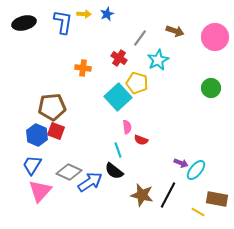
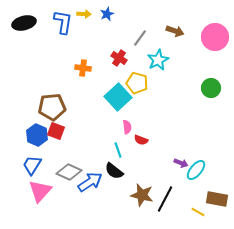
black line: moved 3 px left, 4 px down
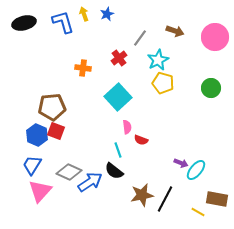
yellow arrow: rotated 112 degrees counterclockwise
blue L-shape: rotated 25 degrees counterclockwise
red cross: rotated 21 degrees clockwise
yellow pentagon: moved 26 px right
brown star: rotated 25 degrees counterclockwise
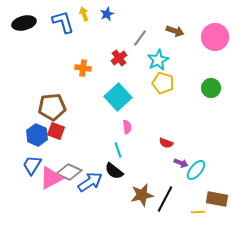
red semicircle: moved 25 px right, 3 px down
pink triangle: moved 11 px right, 13 px up; rotated 20 degrees clockwise
yellow line: rotated 32 degrees counterclockwise
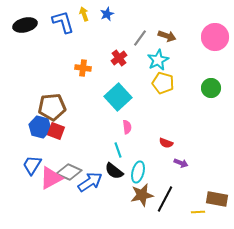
black ellipse: moved 1 px right, 2 px down
brown arrow: moved 8 px left, 5 px down
blue hexagon: moved 3 px right, 8 px up; rotated 10 degrees counterclockwise
cyan ellipse: moved 58 px left, 2 px down; rotated 25 degrees counterclockwise
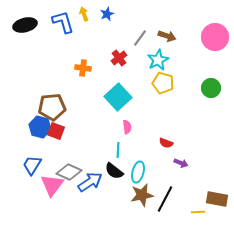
cyan line: rotated 21 degrees clockwise
pink triangle: moved 1 px right, 7 px down; rotated 25 degrees counterclockwise
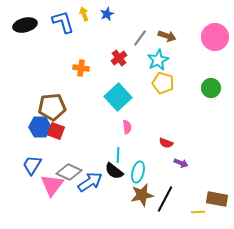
orange cross: moved 2 px left
blue hexagon: rotated 15 degrees counterclockwise
cyan line: moved 5 px down
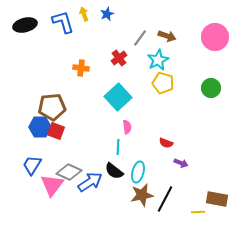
cyan line: moved 8 px up
